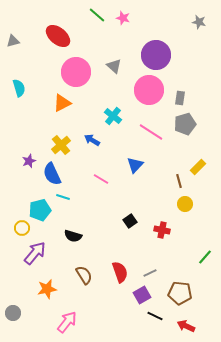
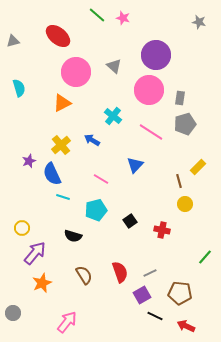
cyan pentagon at (40, 210): moved 56 px right
orange star at (47, 289): moved 5 px left, 6 px up; rotated 12 degrees counterclockwise
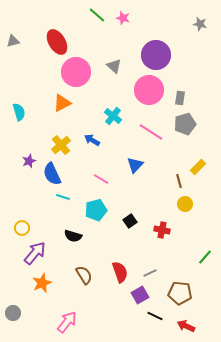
gray star at (199, 22): moved 1 px right, 2 px down
red ellipse at (58, 36): moved 1 px left, 6 px down; rotated 20 degrees clockwise
cyan semicircle at (19, 88): moved 24 px down
purple square at (142, 295): moved 2 px left
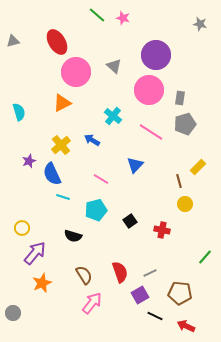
pink arrow at (67, 322): moved 25 px right, 19 px up
